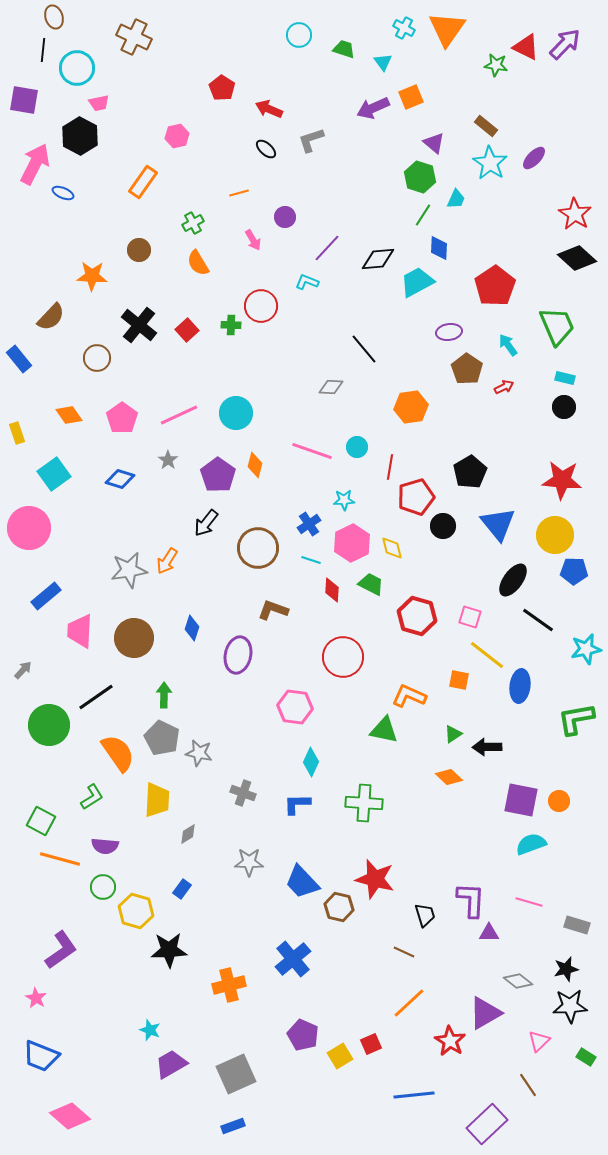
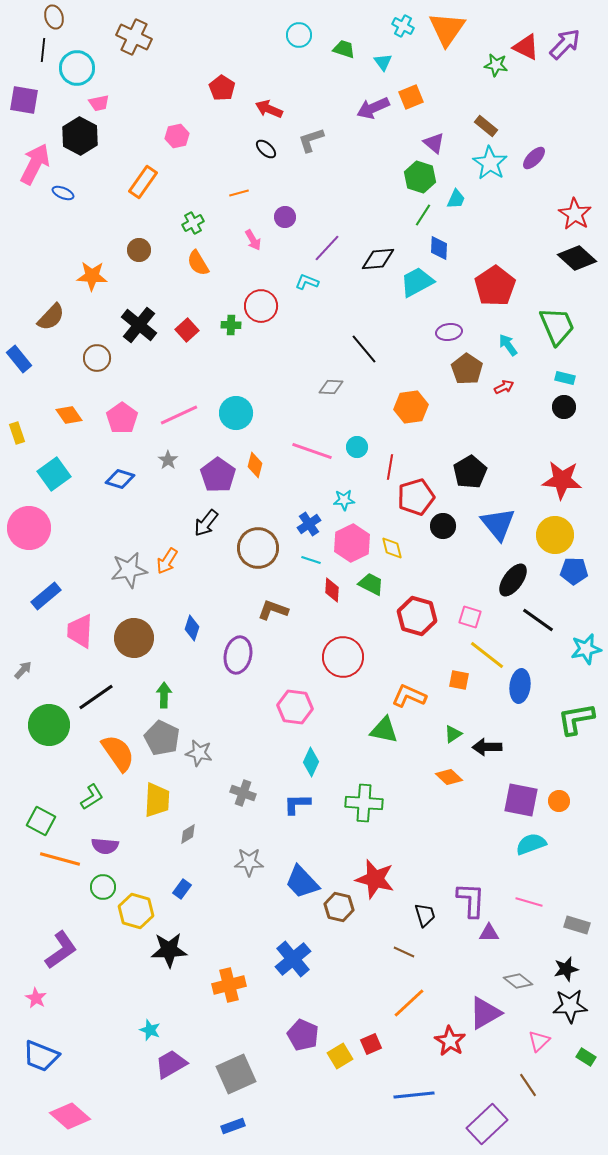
cyan cross at (404, 28): moved 1 px left, 2 px up
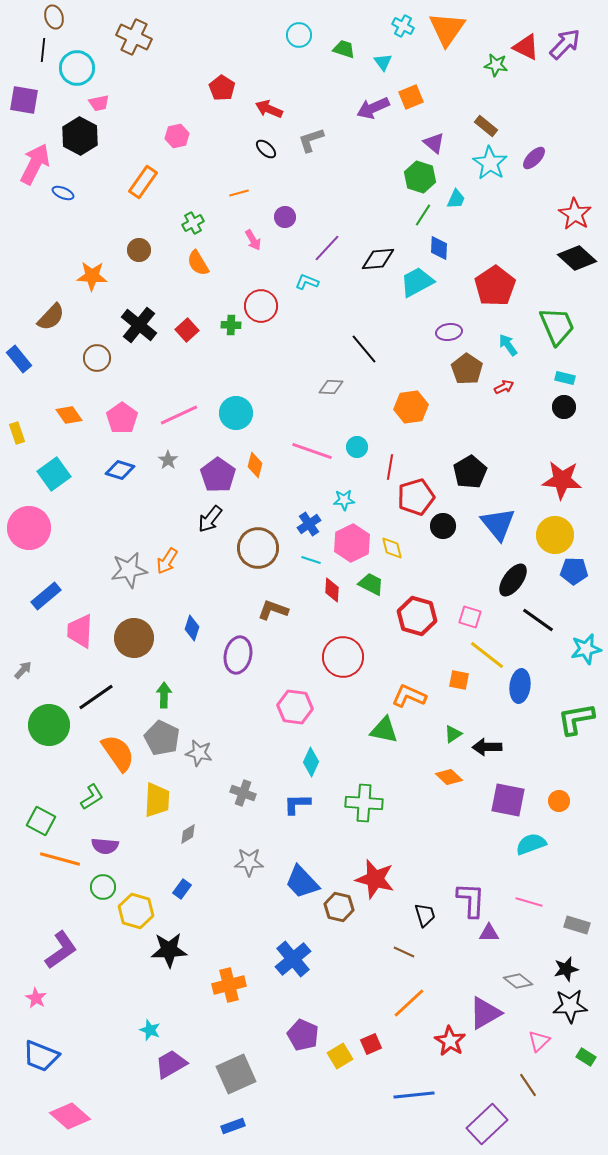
blue diamond at (120, 479): moved 9 px up
black arrow at (206, 523): moved 4 px right, 4 px up
purple square at (521, 800): moved 13 px left
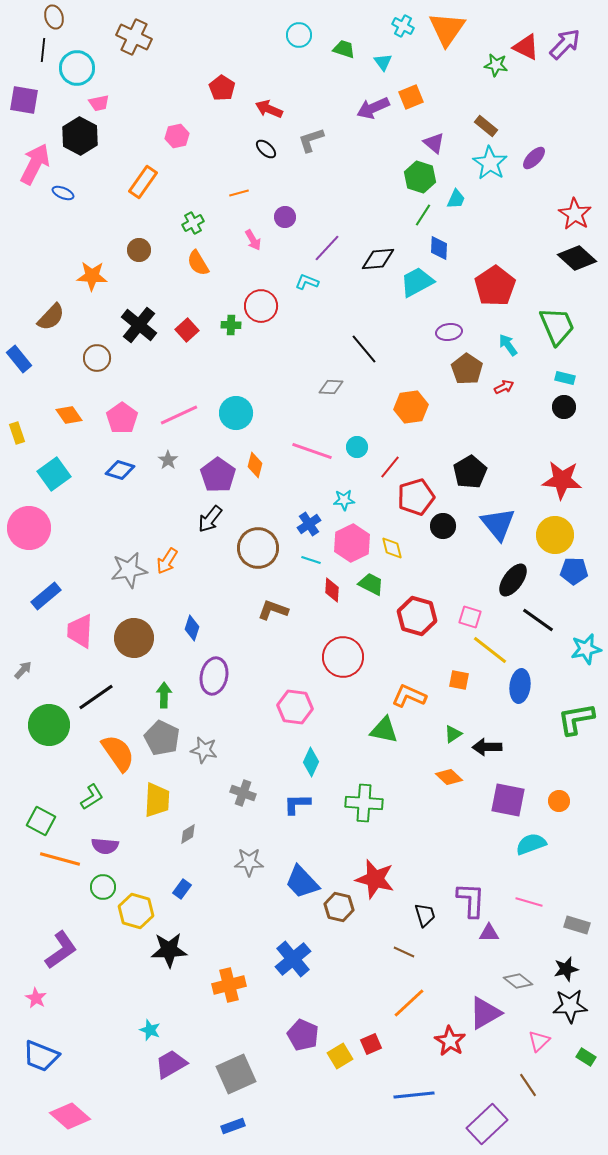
red line at (390, 467): rotated 30 degrees clockwise
purple ellipse at (238, 655): moved 24 px left, 21 px down
yellow line at (487, 655): moved 3 px right, 5 px up
gray star at (199, 753): moved 5 px right, 3 px up
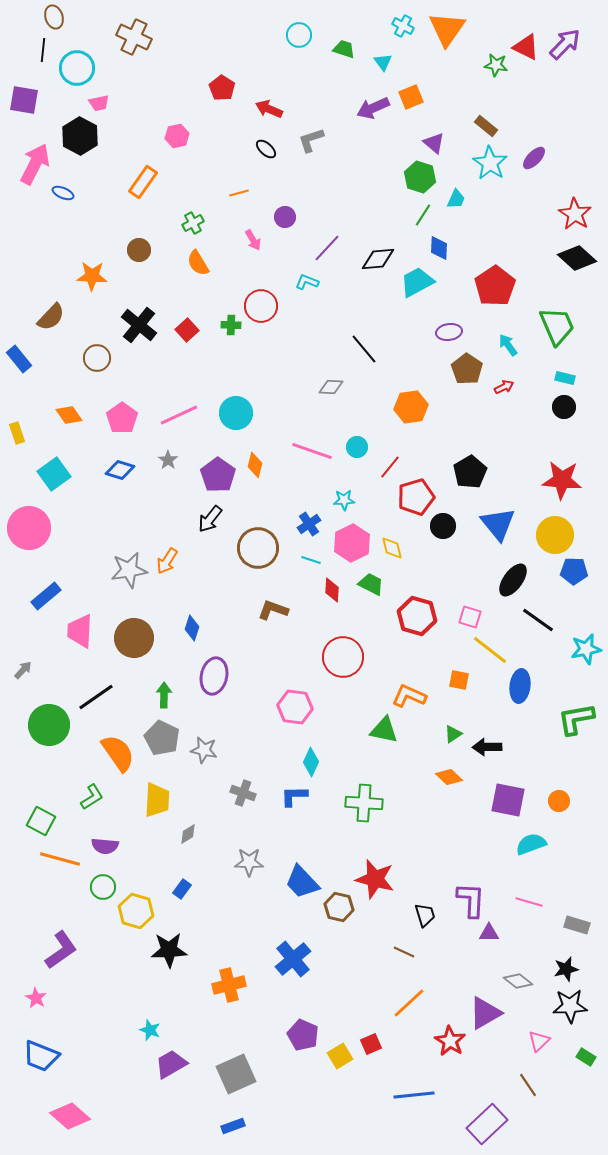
blue L-shape at (297, 804): moved 3 px left, 8 px up
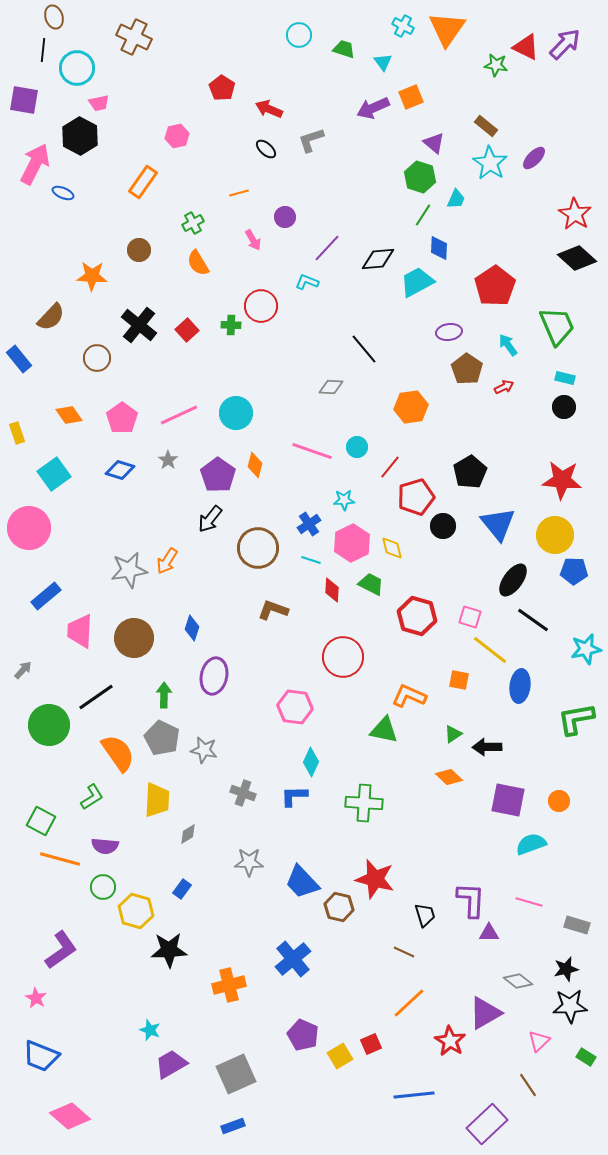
black line at (538, 620): moved 5 px left
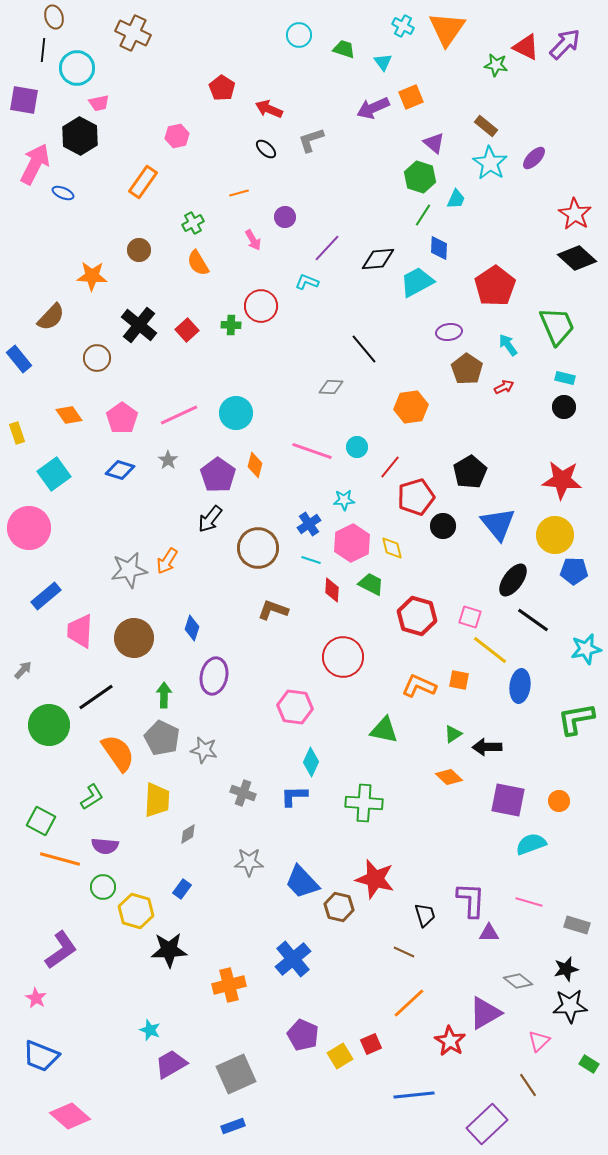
brown cross at (134, 37): moved 1 px left, 4 px up
orange L-shape at (409, 696): moved 10 px right, 10 px up
green rectangle at (586, 1057): moved 3 px right, 7 px down
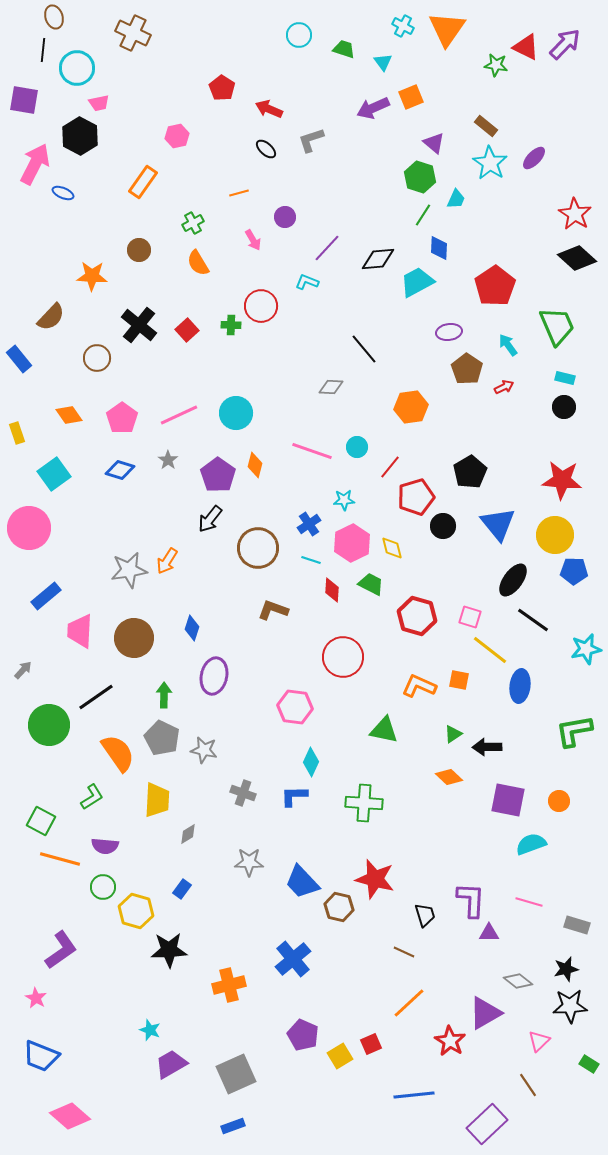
green L-shape at (576, 719): moved 2 px left, 12 px down
